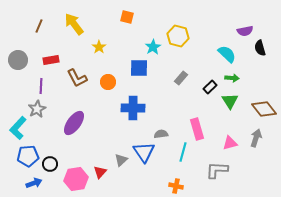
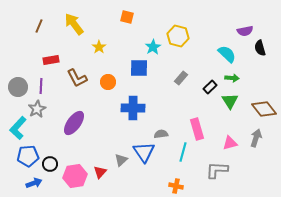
gray circle: moved 27 px down
pink hexagon: moved 1 px left, 3 px up
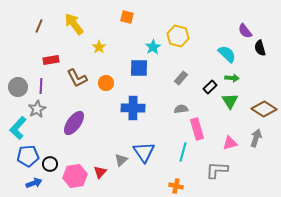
purple semicircle: rotated 63 degrees clockwise
orange circle: moved 2 px left, 1 px down
brown diamond: rotated 20 degrees counterclockwise
gray semicircle: moved 20 px right, 25 px up
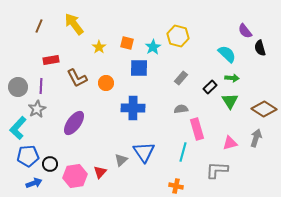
orange square: moved 26 px down
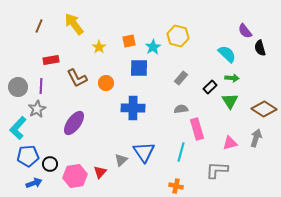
orange square: moved 2 px right, 2 px up; rotated 24 degrees counterclockwise
cyan line: moved 2 px left
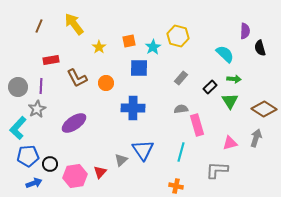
purple semicircle: rotated 140 degrees counterclockwise
cyan semicircle: moved 2 px left
green arrow: moved 2 px right, 1 px down
purple ellipse: rotated 20 degrees clockwise
pink rectangle: moved 4 px up
blue triangle: moved 1 px left, 2 px up
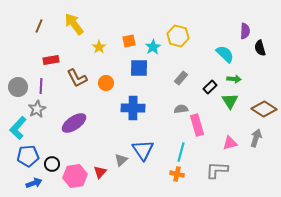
black circle: moved 2 px right
orange cross: moved 1 px right, 12 px up
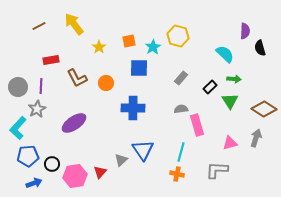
brown line: rotated 40 degrees clockwise
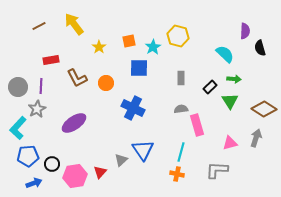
gray rectangle: rotated 40 degrees counterclockwise
blue cross: rotated 25 degrees clockwise
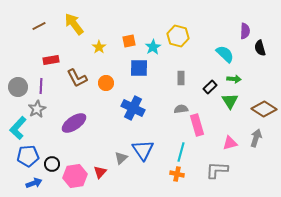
gray triangle: moved 2 px up
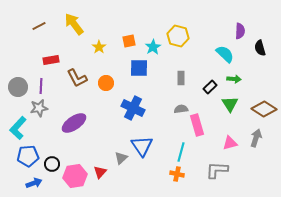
purple semicircle: moved 5 px left
green triangle: moved 3 px down
gray star: moved 2 px right, 1 px up; rotated 18 degrees clockwise
blue triangle: moved 1 px left, 4 px up
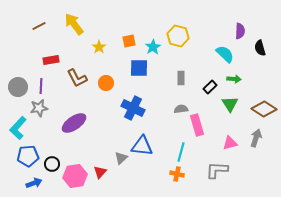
blue triangle: rotated 50 degrees counterclockwise
